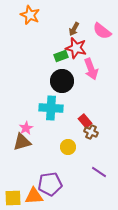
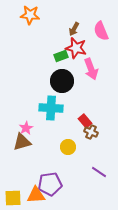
orange star: rotated 18 degrees counterclockwise
pink semicircle: moved 1 px left; rotated 30 degrees clockwise
orange triangle: moved 2 px right, 1 px up
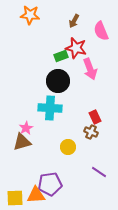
brown arrow: moved 8 px up
pink arrow: moved 1 px left
black circle: moved 4 px left
cyan cross: moved 1 px left
red rectangle: moved 10 px right, 4 px up; rotated 16 degrees clockwise
yellow square: moved 2 px right
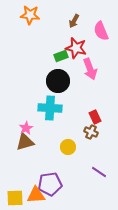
brown triangle: moved 3 px right
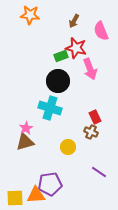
cyan cross: rotated 15 degrees clockwise
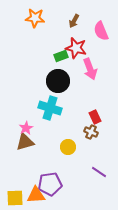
orange star: moved 5 px right, 3 px down
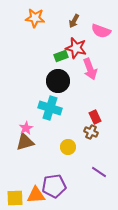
pink semicircle: rotated 48 degrees counterclockwise
purple pentagon: moved 4 px right, 2 px down
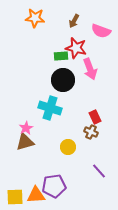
green rectangle: rotated 16 degrees clockwise
black circle: moved 5 px right, 1 px up
purple line: moved 1 px up; rotated 14 degrees clockwise
yellow square: moved 1 px up
